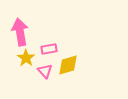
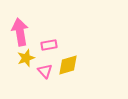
pink rectangle: moved 4 px up
yellow star: rotated 18 degrees clockwise
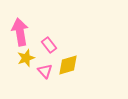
pink rectangle: rotated 63 degrees clockwise
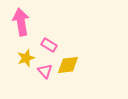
pink arrow: moved 1 px right, 10 px up
pink rectangle: rotated 21 degrees counterclockwise
yellow diamond: rotated 10 degrees clockwise
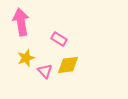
pink rectangle: moved 10 px right, 6 px up
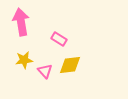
yellow star: moved 2 px left, 2 px down; rotated 12 degrees clockwise
yellow diamond: moved 2 px right
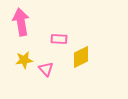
pink rectangle: rotated 28 degrees counterclockwise
yellow diamond: moved 11 px right, 8 px up; rotated 20 degrees counterclockwise
pink triangle: moved 1 px right, 2 px up
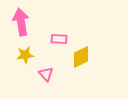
yellow star: moved 1 px right, 5 px up
pink triangle: moved 5 px down
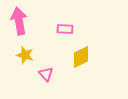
pink arrow: moved 2 px left, 1 px up
pink rectangle: moved 6 px right, 10 px up
yellow star: rotated 24 degrees clockwise
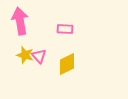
pink arrow: moved 1 px right
yellow diamond: moved 14 px left, 7 px down
pink triangle: moved 7 px left, 18 px up
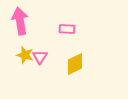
pink rectangle: moved 2 px right
pink triangle: moved 1 px right, 1 px down; rotated 14 degrees clockwise
yellow diamond: moved 8 px right
